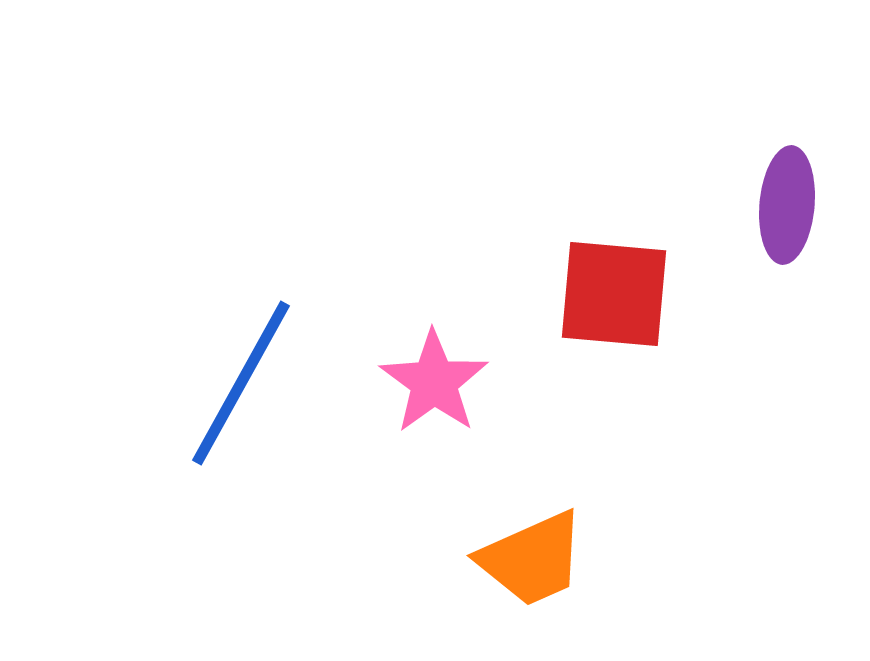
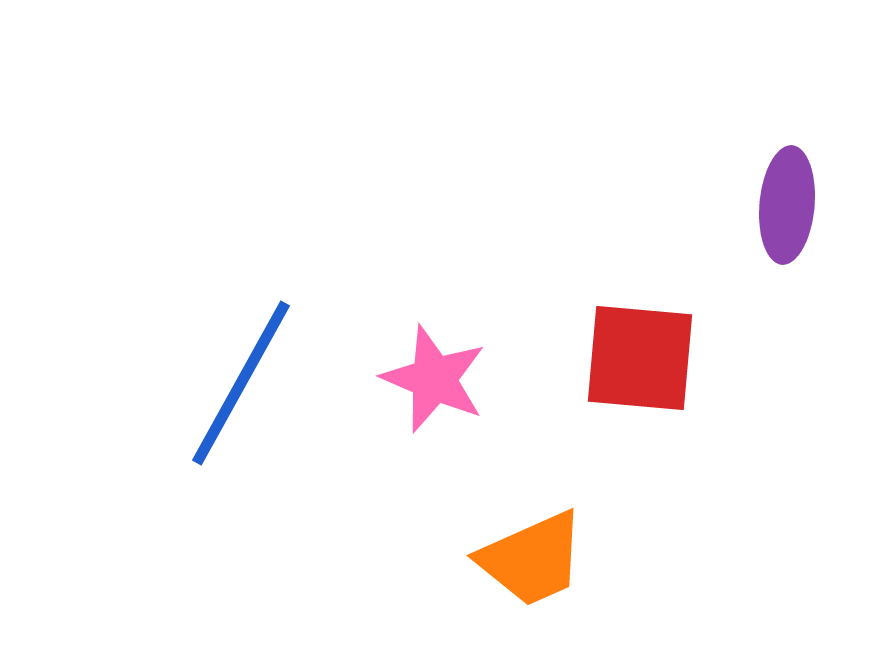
red square: moved 26 px right, 64 px down
pink star: moved 3 px up; rotated 13 degrees counterclockwise
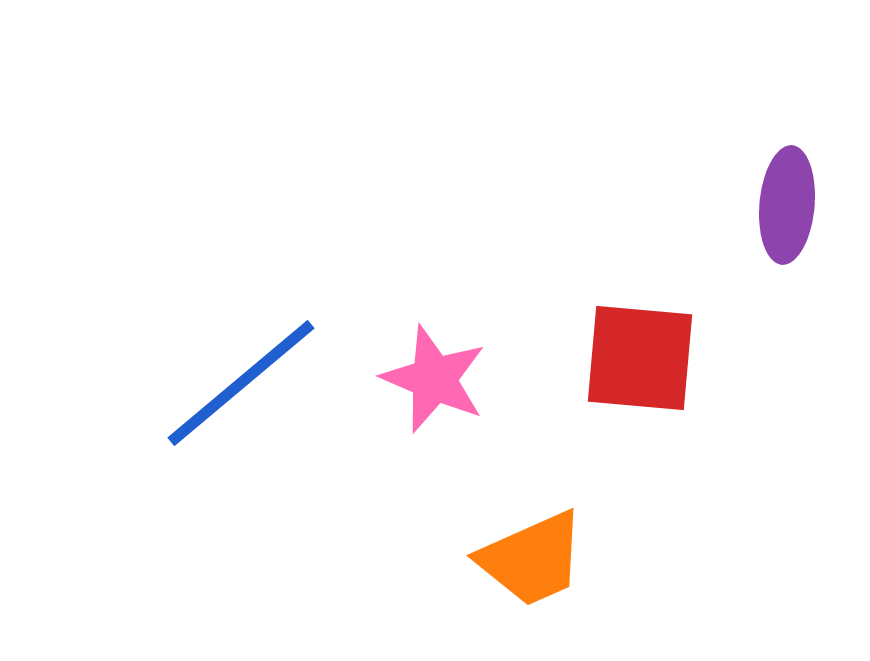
blue line: rotated 21 degrees clockwise
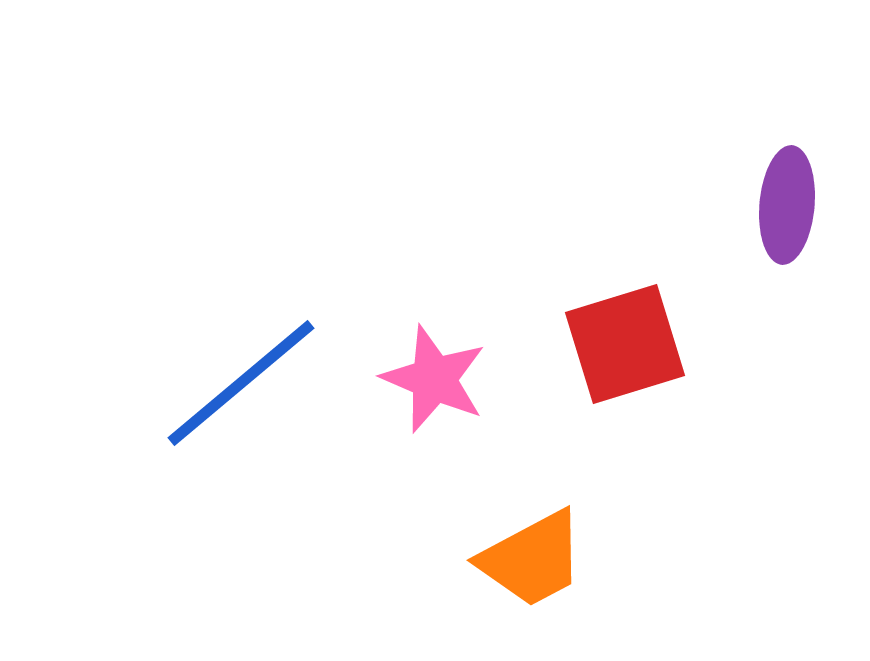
red square: moved 15 px left, 14 px up; rotated 22 degrees counterclockwise
orange trapezoid: rotated 4 degrees counterclockwise
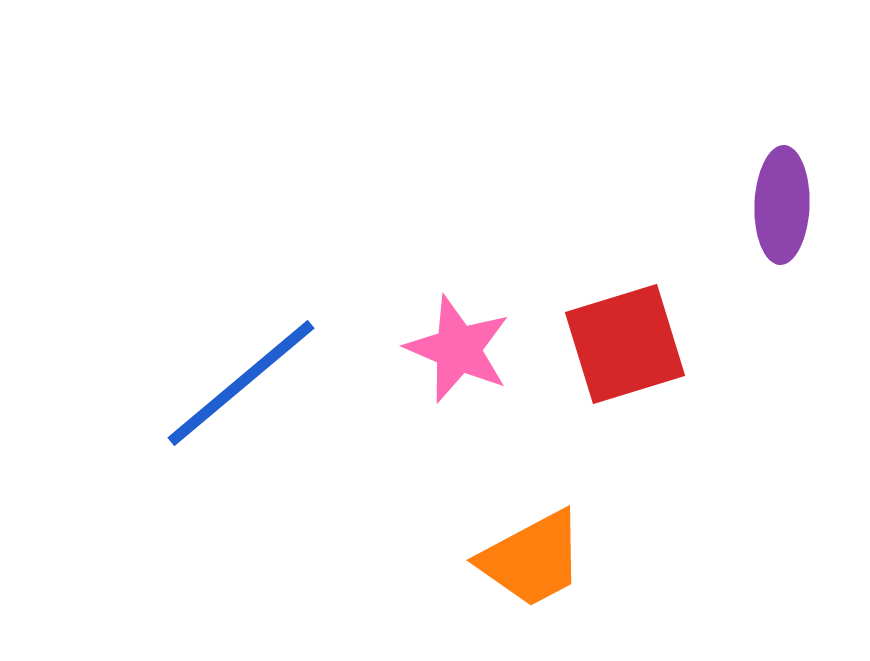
purple ellipse: moved 5 px left; rotated 3 degrees counterclockwise
pink star: moved 24 px right, 30 px up
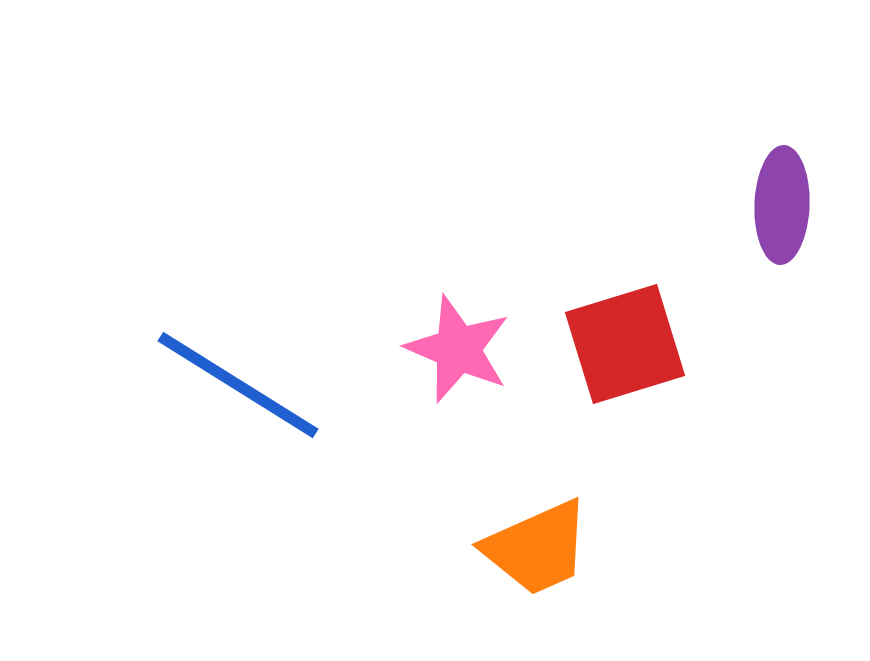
blue line: moved 3 px left, 2 px down; rotated 72 degrees clockwise
orange trapezoid: moved 5 px right, 11 px up; rotated 4 degrees clockwise
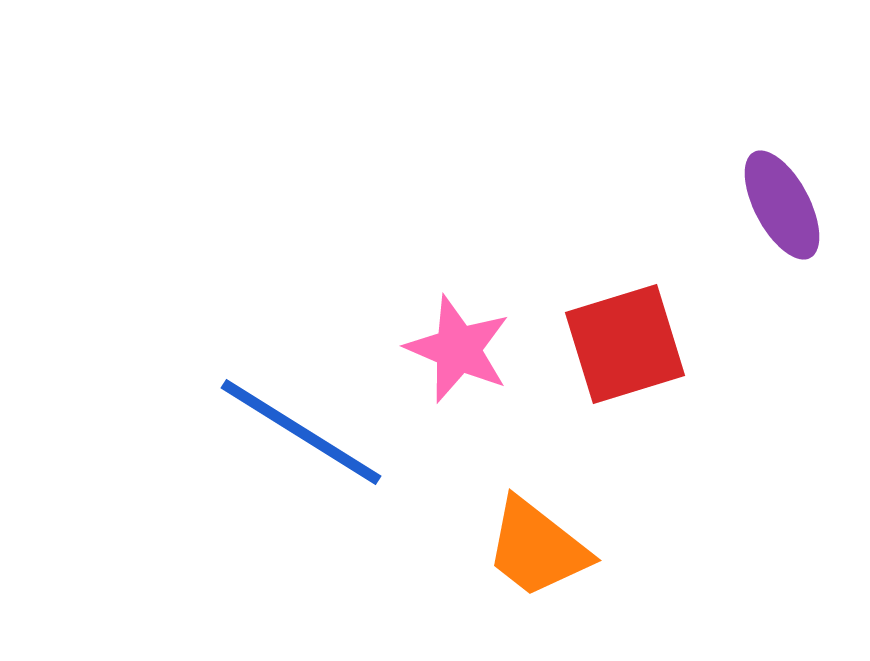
purple ellipse: rotated 30 degrees counterclockwise
blue line: moved 63 px right, 47 px down
orange trapezoid: rotated 62 degrees clockwise
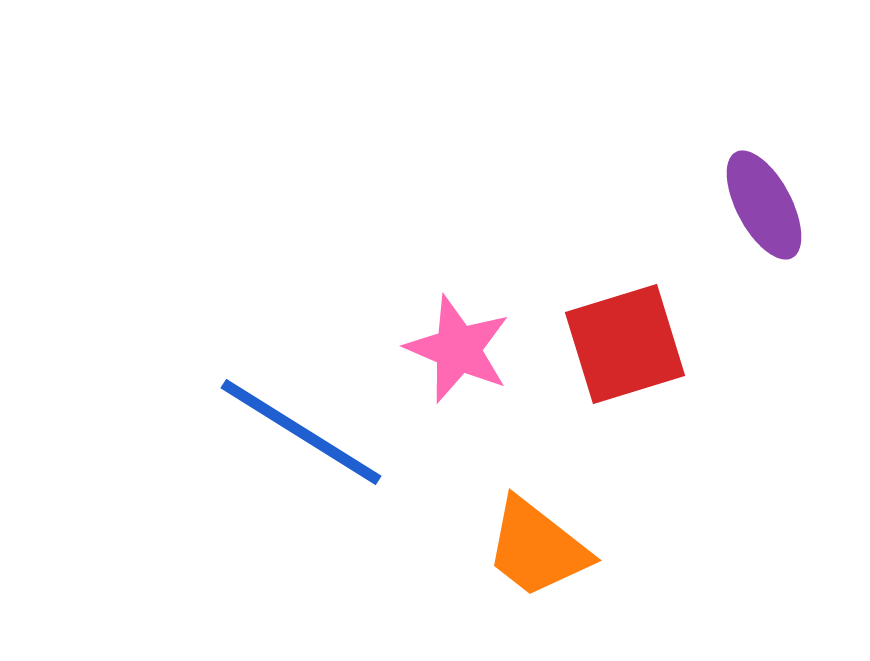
purple ellipse: moved 18 px left
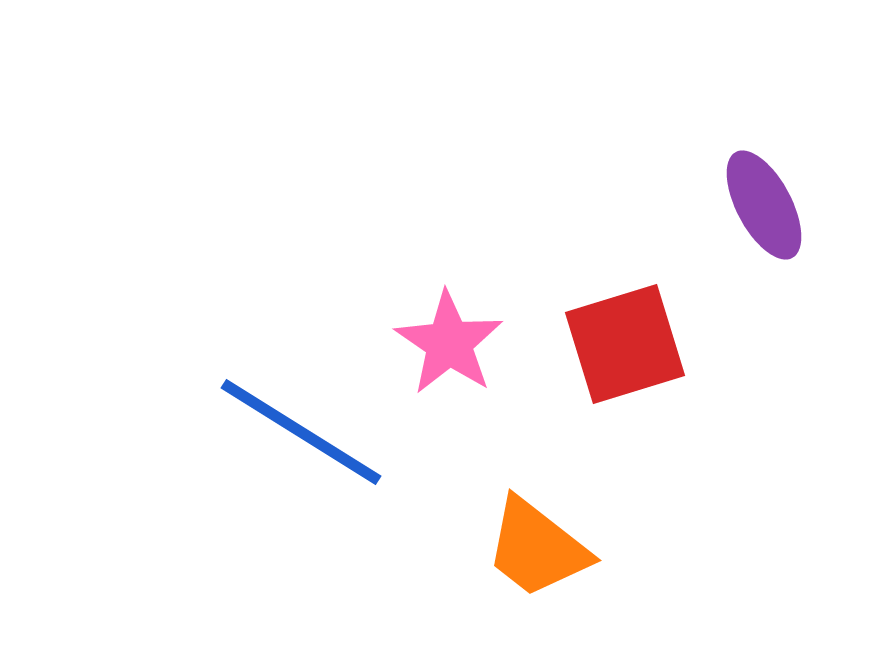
pink star: moved 9 px left, 6 px up; rotated 11 degrees clockwise
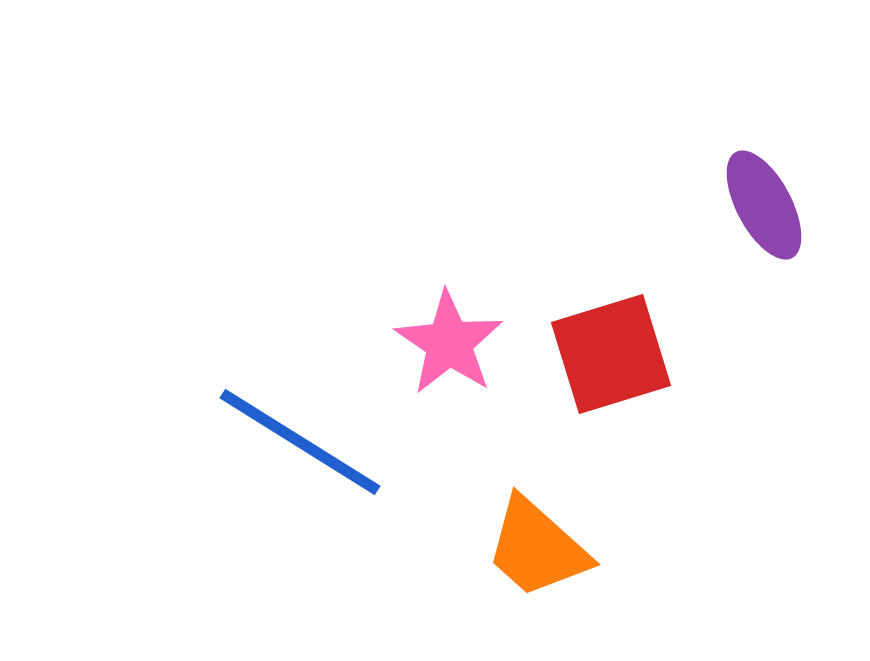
red square: moved 14 px left, 10 px down
blue line: moved 1 px left, 10 px down
orange trapezoid: rotated 4 degrees clockwise
